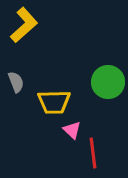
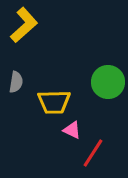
gray semicircle: rotated 30 degrees clockwise
pink triangle: rotated 18 degrees counterclockwise
red line: rotated 40 degrees clockwise
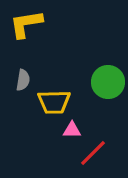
yellow L-shape: moved 2 px right, 1 px up; rotated 147 degrees counterclockwise
gray semicircle: moved 7 px right, 2 px up
pink triangle: rotated 24 degrees counterclockwise
red line: rotated 12 degrees clockwise
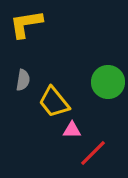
yellow trapezoid: rotated 52 degrees clockwise
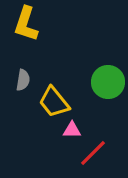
yellow L-shape: rotated 63 degrees counterclockwise
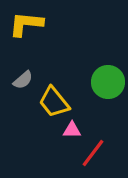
yellow L-shape: rotated 78 degrees clockwise
gray semicircle: rotated 40 degrees clockwise
red line: rotated 8 degrees counterclockwise
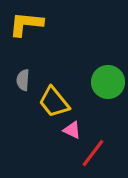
gray semicircle: rotated 135 degrees clockwise
pink triangle: rotated 24 degrees clockwise
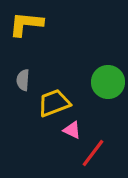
yellow trapezoid: moved 1 px down; rotated 108 degrees clockwise
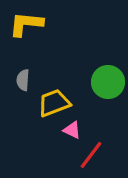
red line: moved 2 px left, 2 px down
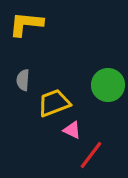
green circle: moved 3 px down
